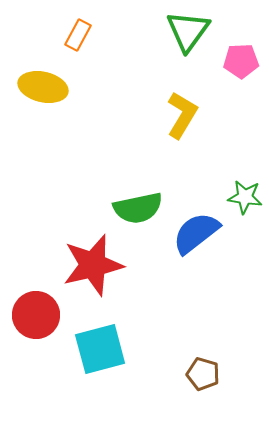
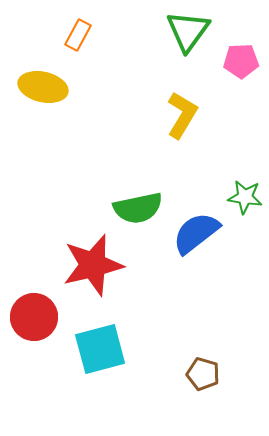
red circle: moved 2 px left, 2 px down
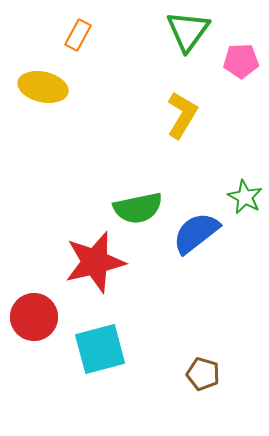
green star: rotated 20 degrees clockwise
red star: moved 2 px right, 3 px up
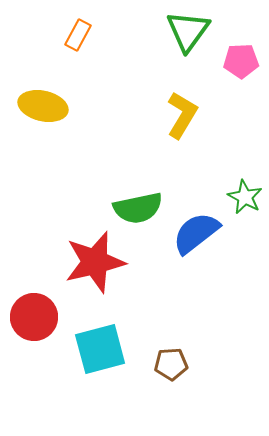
yellow ellipse: moved 19 px down
brown pentagon: moved 32 px left, 10 px up; rotated 20 degrees counterclockwise
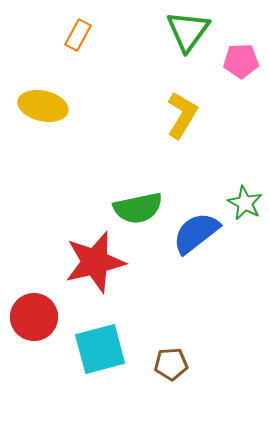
green star: moved 6 px down
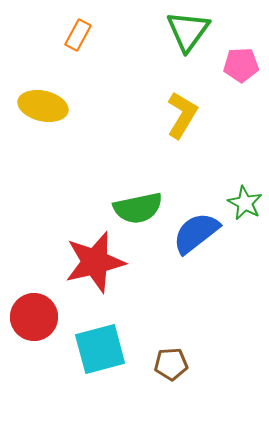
pink pentagon: moved 4 px down
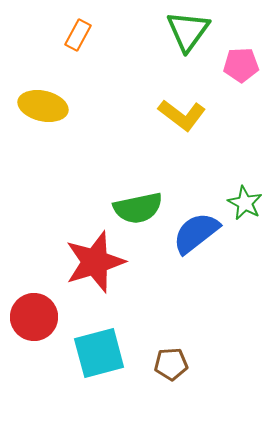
yellow L-shape: rotated 96 degrees clockwise
red star: rotated 4 degrees counterclockwise
cyan square: moved 1 px left, 4 px down
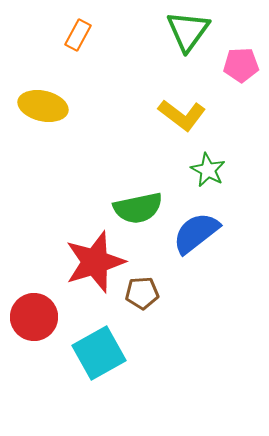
green star: moved 37 px left, 33 px up
cyan square: rotated 14 degrees counterclockwise
brown pentagon: moved 29 px left, 71 px up
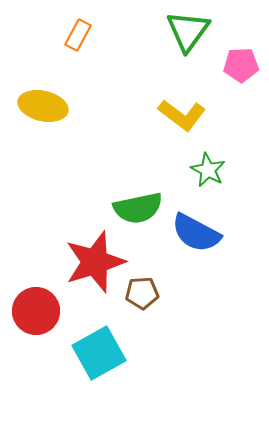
blue semicircle: rotated 114 degrees counterclockwise
red circle: moved 2 px right, 6 px up
